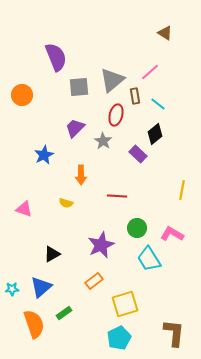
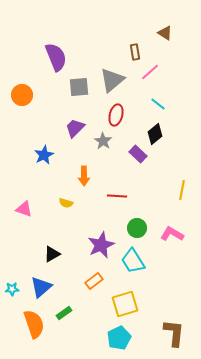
brown rectangle: moved 44 px up
orange arrow: moved 3 px right, 1 px down
cyan trapezoid: moved 16 px left, 2 px down
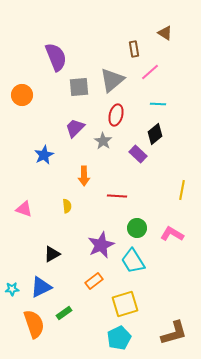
brown rectangle: moved 1 px left, 3 px up
cyan line: rotated 35 degrees counterclockwise
yellow semicircle: moved 1 px right, 3 px down; rotated 112 degrees counterclockwise
blue triangle: rotated 15 degrees clockwise
brown L-shape: rotated 68 degrees clockwise
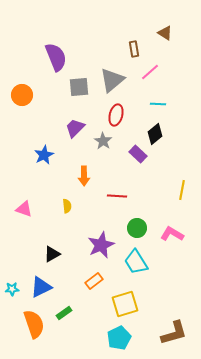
cyan trapezoid: moved 3 px right, 1 px down
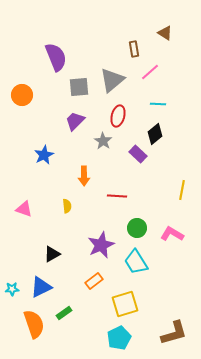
red ellipse: moved 2 px right, 1 px down
purple trapezoid: moved 7 px up
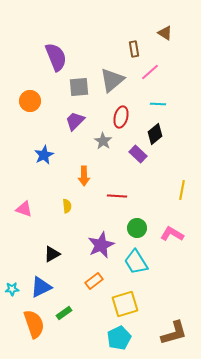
orange circle: moved 8 px right, 6 px down
red ellipse: moved 3 px right, 1 px down
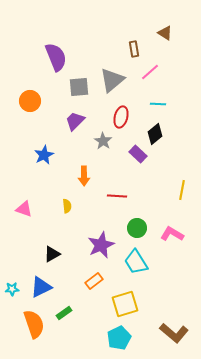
brown L-shape: rotated 56 degrees clockwise
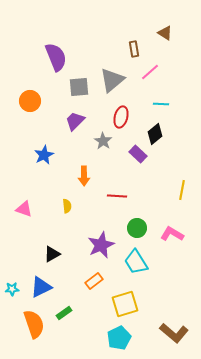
cyan line: moved 3 px right
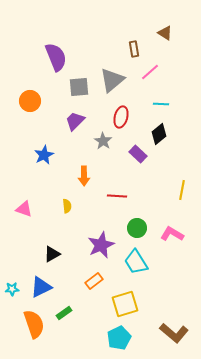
black diamond: moved 4 px right
